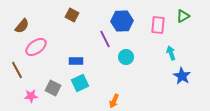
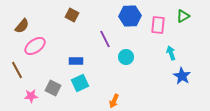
blue hexagon: moved 8 px right, 5 px up
pink ellipse: moved 1 px left, 1 px up
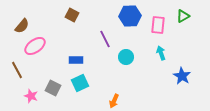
cyan arrow: moved 10 px left
blue rectangle: moved 1 px up
pink star: rotated 24 degrees clockwise
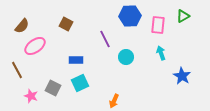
brown square: moved 6 px left, 9 px down
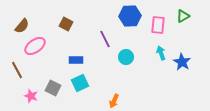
blue star: moved 14 px up
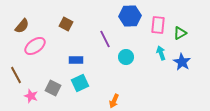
green triangle: moved 3 px left, 17 px down
brown line: moved 1 px left, 5 px down
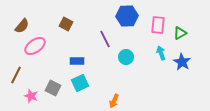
blue hexagon: moved 3 px left
blue rectangle: moved 1 px right, 1 px down
brown line: rotated 54 degrees clockwise
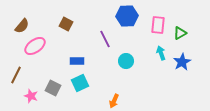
cyan circle: moved 4 px down
blue star: rotated 12 degrees clockwise
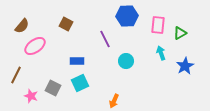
blue star: moved 3 px right, 4 px down
